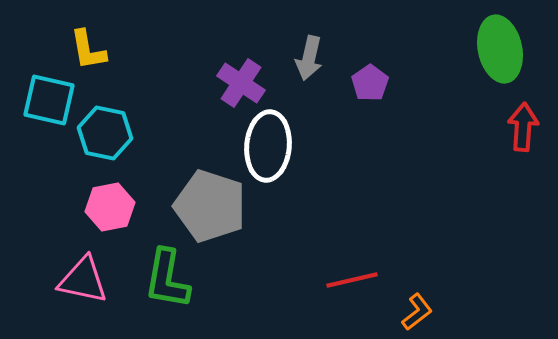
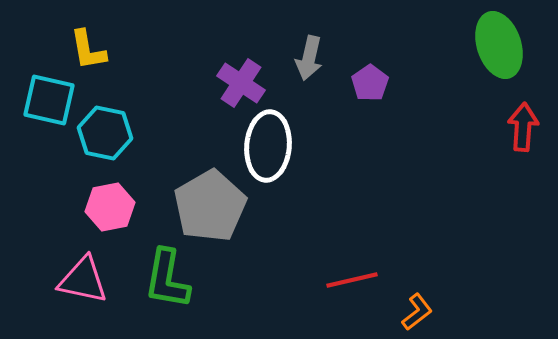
green ellipse: moved 1 px left, 4 px up; rotated 6 degrees counterclockwise
gray pentagon: rotated 24 degrees clockwise
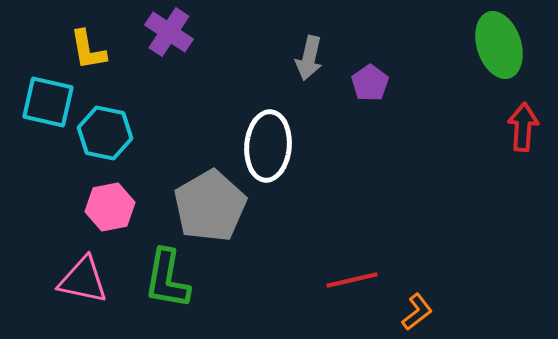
purple cross: moved 72 px left, 51 px up
cyan square: moved 1 px left, 2 px down
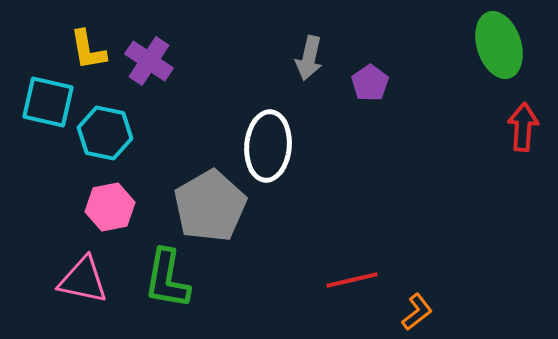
purple cross: moved 20 px left, 29 px down
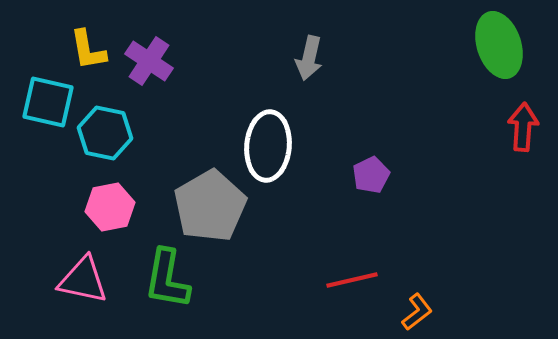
purple pentagon: moved 1 px right, 92 px down; rotated 9 degrees clockwise
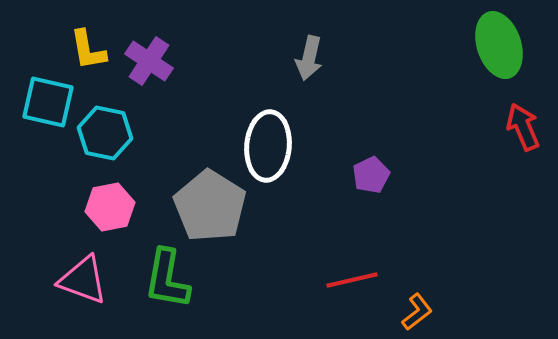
red arrow: rotated 27 degrees counterclockwise
gray pentagon: rotated 10 degrees counterclockwise
pink triangle: rotated 8 degrees clockwise
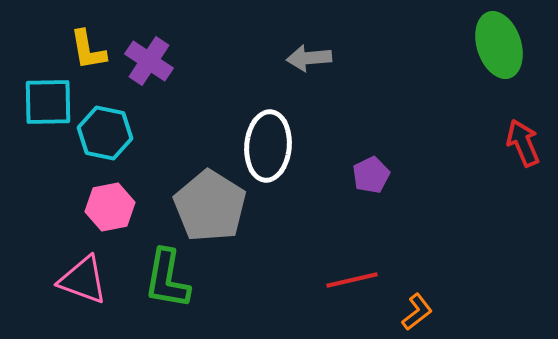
gray arrow: rotated 72 degrees clockwise
cyan square: rotated 14 degrees counterclockwise
red arrow: moved 16 px down
